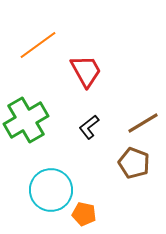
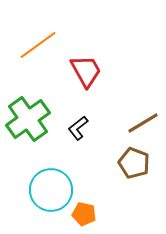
green cross: moved 2 px right, 1 px up; rotated 6 degrees counterclockwise
black L-shape: moved 11 px left, 1 px down
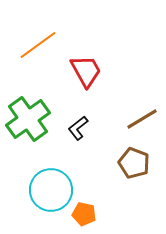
brown line: moved 1 px left, 4 px up
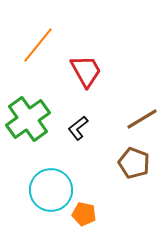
orange line: rotated 15 degrees counterclockwise
